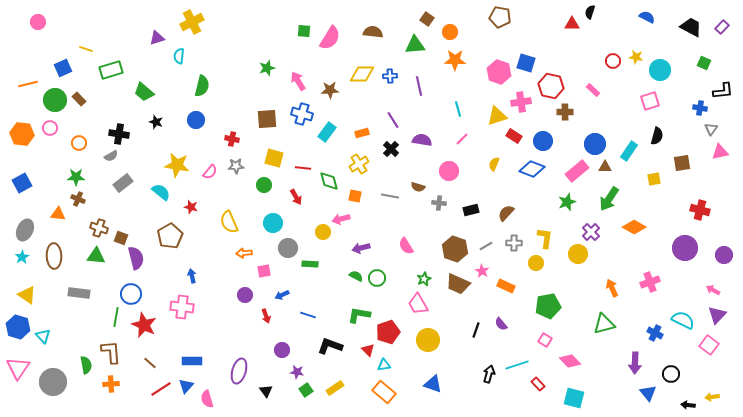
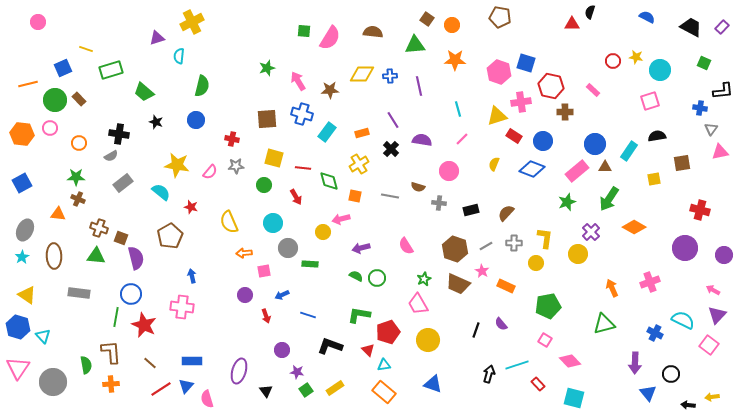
orange circle at (450, 32): moved 2 px right, 7 px up
black semicircle at (657, 136): rotated 114 degrees counterclockwise
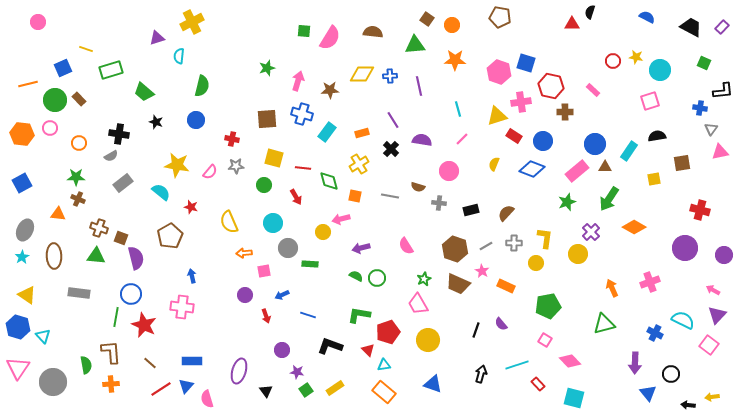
pink arrow at (298, 81): rotated 48 degrees clockwise
black arrow at (489, 374): moved 8 px left
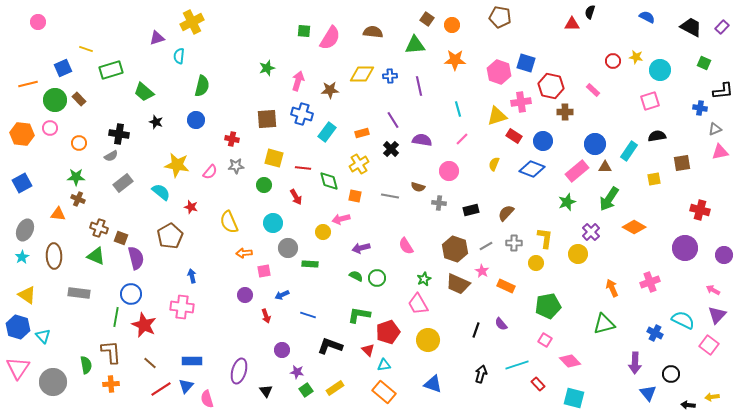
gray triangle at (711, 129): moved 4 px right; rotated 32 degrees clockwise
green triangle at (96, 256): rotated 18 degrees clockwise
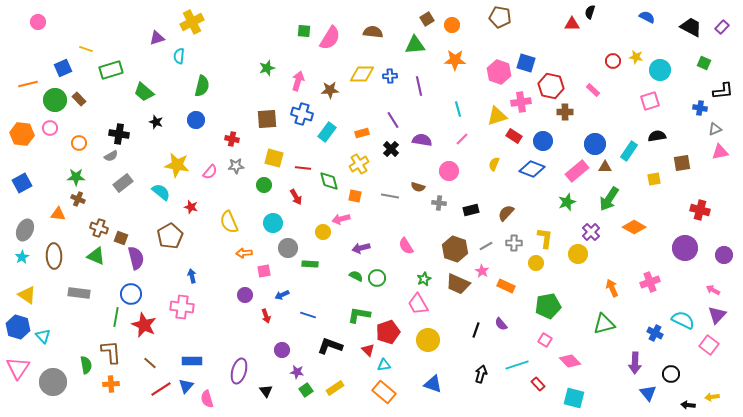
brown square at (427, 19): rotated 24 degrees clockwise
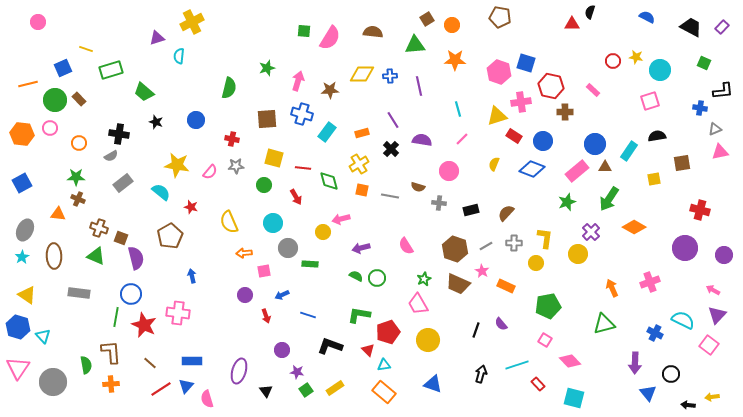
green semicircle at (202, 86): moved 27 px right, 2 px down
orange square at (355, 196): moved 7 px right, 6 px up
pink cross at (182, 307): moved 4 px left, 6 px down
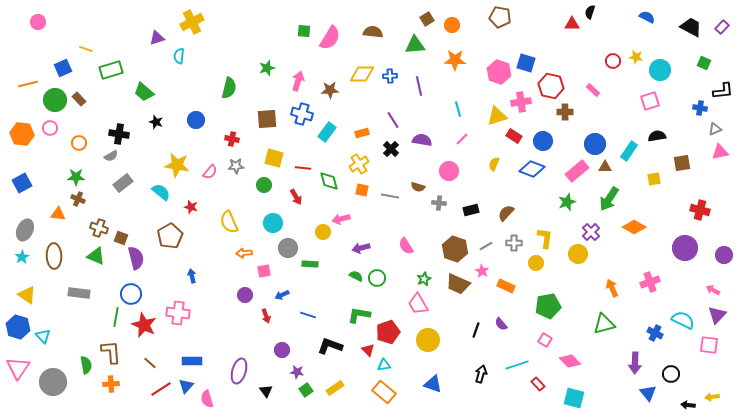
pink square at (709, 345): rotated 30 degrees counterclockwise
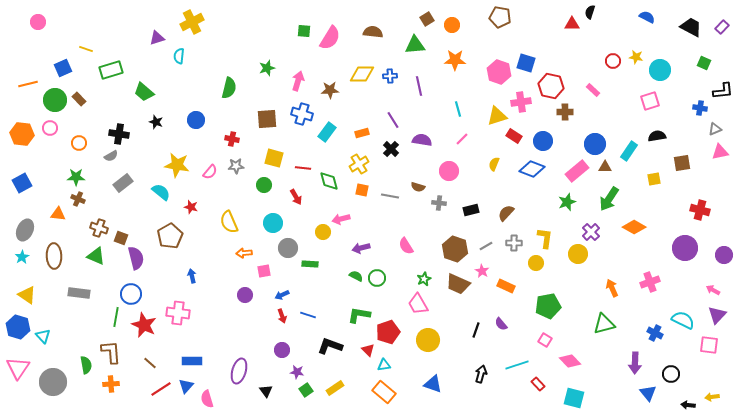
red arrow at (266, 316): moved 16 px right
